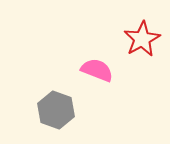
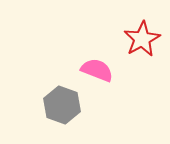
gray hexagon: moved 6 px right, 5 px up
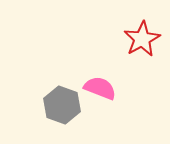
pink semicircle: moved 3 px right, 18 px down
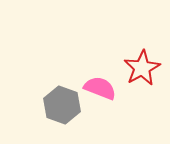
red star: moved 29 px down
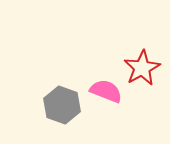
pink semicircle: moved 6 px right, 3 px down
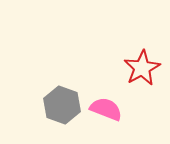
pink semicircle: moved 18 px down
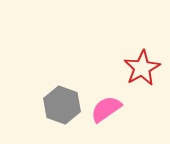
pink semicircle: rotated 56 degrees counterclockwise
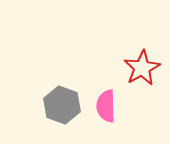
pink semicircle: moved 3 px up; rotated 56 degrees counterclockwise
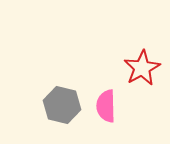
gray hexagon: rotated 6 degrees counterclockwise
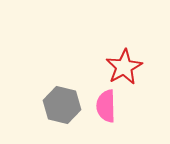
red star: moved 18 px left, 1 px up
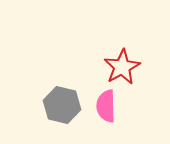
red star: moved 2 px left
